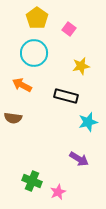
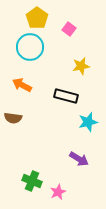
cyan circle: moved 4 px left, 6 px up
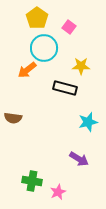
pink square: moved 2 px up
cyan circle: moved 14 px right, 1 px down
yellow star: rotated 12 degrees clockwise
orange arrow: moved 5 px right, 15 px up; rotated 66 degrees counterclockwise
black rectangle: moved 1 px left, 8 px up
green cross: rotated 12 degrees counterclockwise
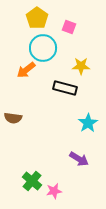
pink square: rotated 16 degrees counterclockwise
cyan circle: moved 1 px left
orange arrow: moved 1 px left
cyan star: moved 1 px down; rotated 18 degrees counterclockwise
green cross: rotated 30 degrees clockwise
pink star: moved 4 px left, 1 px up; rotated 14 degrees clockwise
